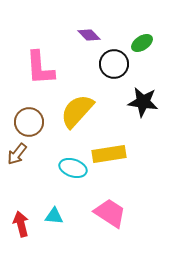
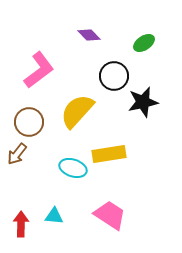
green ellipse: moved 2 px right
black circle: moved 12 px down
pink L-shape: moved 1 px left, 2 px down; rotated 123 degrees counterclockwise
black star: rotated 20 degrees counterclockwise
pink trapezoid: moved 2 px down
red arrow: rotated 15 degrees clockwise
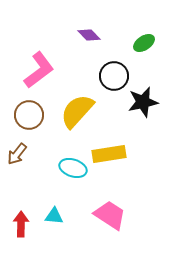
brown circle: moved 7 px up
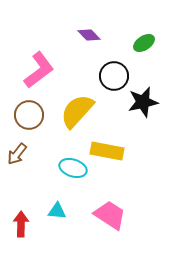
yellow rectangle: moved 2 px left, 3 px up; rotated 20 degrees clockwise
cyan triangle: moved 3 px right, 5 px up
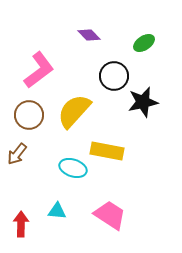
yellow semicircle: moved 3 px left
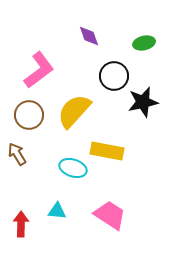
purple diamond: moved 1 px down; rotated 25 degrees clockwise
green ellipse: rotated 20 degrees clockwise
brown arrow: rotated 110 degrees clockwise
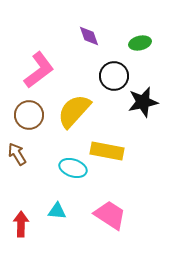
green ellipse: moved 4 px left
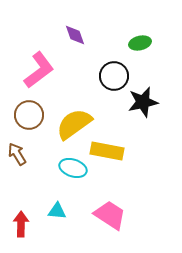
purple diamond: moved 14 px left, 1 px up
yellow semicircle: moved 13 px down; rotated 12 degrees clockwise
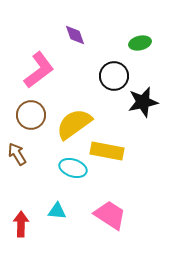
brown circle: moved 2 px right
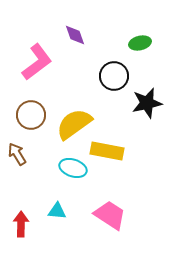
pink L-shape: moved 2 px left, 8 px up
black star: moved 4 px right, 1 px down
